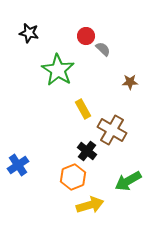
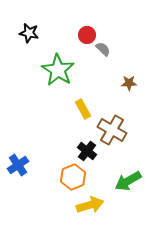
red circle: moved 1 px right, 1 px up
brown star: moved 1 px left, 1 px down
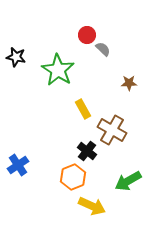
black star: moved 13 px left, 24 px down
yellow arrow: moved 2 px right, 1 px down; rotated 40 degrees clockwise
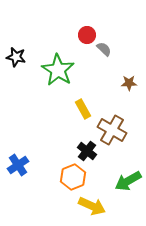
gray semicircle: moved 1 px right
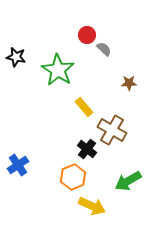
yellow rectangle: moved 1 px right, 2 px up; rotated 12 degrees counterclockwise
black cross: moved 2 px up
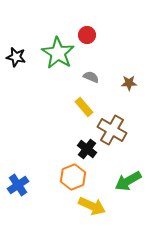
gray semicircle: moved 13 px left, 28 px down; rotated 21 degrees counterclockwise
green star: moved 17 px up
blue cross: moved 20 px down
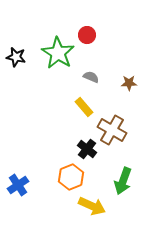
orange hexagon: moved 2 px left
green arrow: moved 5 px left; rotated 40 degrees counterclockwise
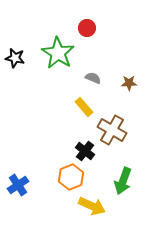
red circle: moved 7 px up
black star: moved 1 px left, 1 px down
gray semicircle: moved 2 px right, 1 px down
black cross: moved 2 px left, 2 px down
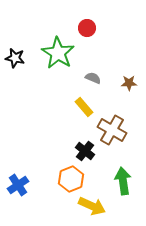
orange hexagon: moved 2 px down
green arrow: rotated 152 degrees clockwise
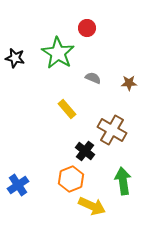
yellow rectangle: moved 17 px left, 2 px down
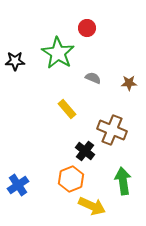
black star: moved 3 px down; rotated 12 degrees counterclockwise
brown cross: rotated 8 degrees counterclockwise
